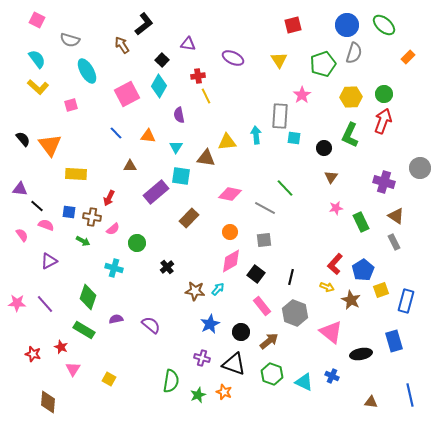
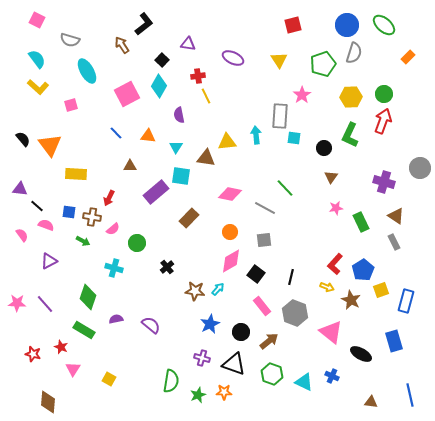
black ellipse at (361, 354): rotated 40 degrees clockwise
orange star at (224, 392): rotated 21 degrees counterclockwise
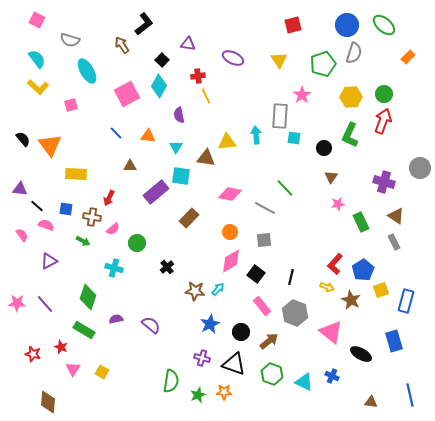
pink star at (336, 208): moved 2 px right, 4 px up
blue square at (69, 212): moved 3 px left, 3 px up
yellow square at (109, 379): moved 7 px left, 7 px up
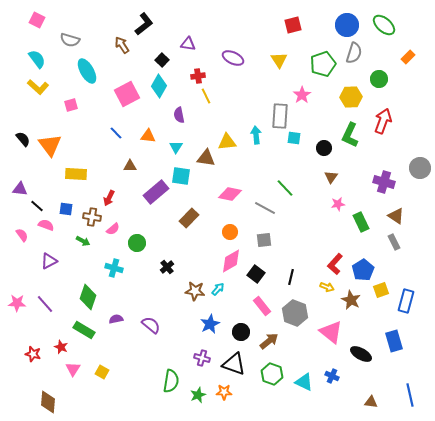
green circle at (384, 94): moved 5 px left, 15 px up
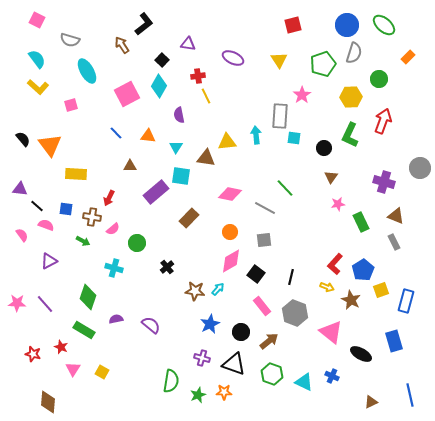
brown triangle at (396, 216): rotated 12 degrees counterclockwise
brown triangle at (371, 402): rotated 32 degrees counterclockwise
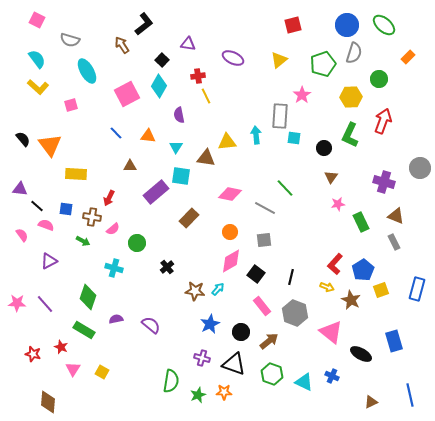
yellow triangle at (279, 60): rotated 24 degrees clockwise
blue rectangle at (406, 301): moved 11 px right, 12 px up
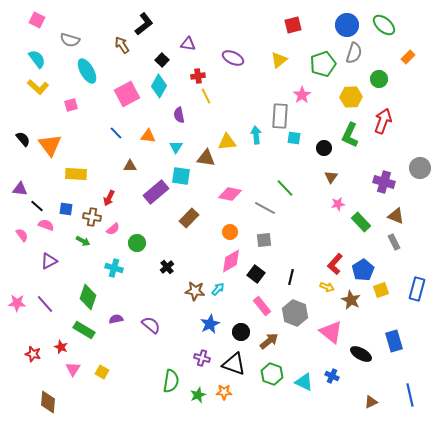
green rectangle at (361, 222): rotated 18 degrees counterclockwise
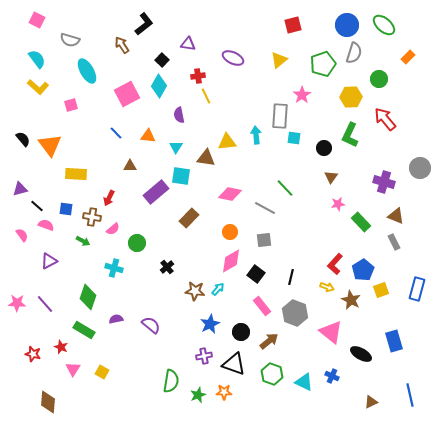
red arrow at (383, 121): moved 2 px right, 2 px up; rotated 60 degrees counterclockwise
purple triangle at (20, 189): rotated 21 degrees counterclockwise
purple cross at (202, 358): moved 2 px right, 2 px up; rotated 28 degrees counterclockwise
